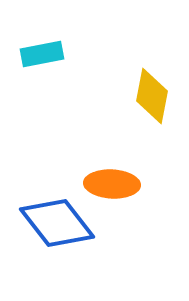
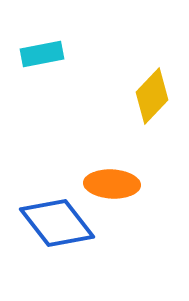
yellow diamond: rotated 32 degrees clockwise
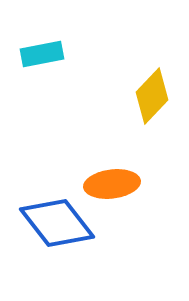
orange ellipse: rotated 10 degrees counterclockwise
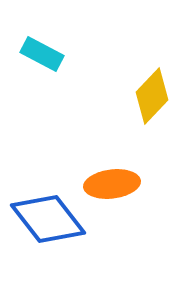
cyan rectangle: rotated 39 degrees clockwise
blue diamond: moved 9 px left, 4 px up
